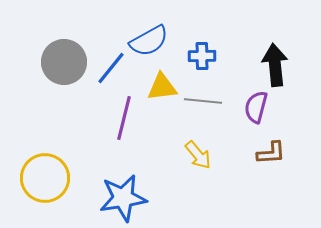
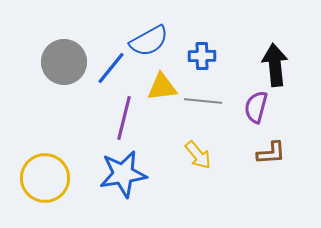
blue star: moved 24 px up
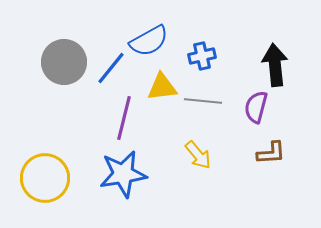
blue cross: rotated 12 degrees counterclockwise
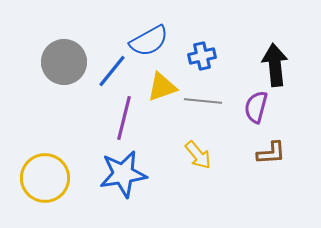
blue line: moved 1 px right, 3 px down
yellow triangle: rotated 12 degrees counterclockwise
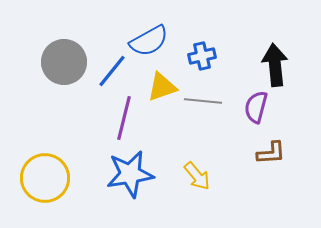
yellow arrow: moved 1 px left, 21 px down
blue star: moved 7 px right
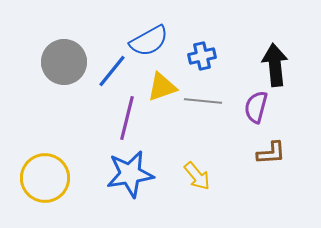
purple line: moved 3 px right
